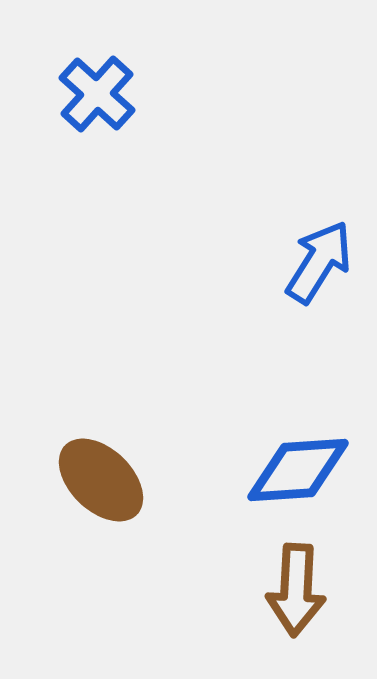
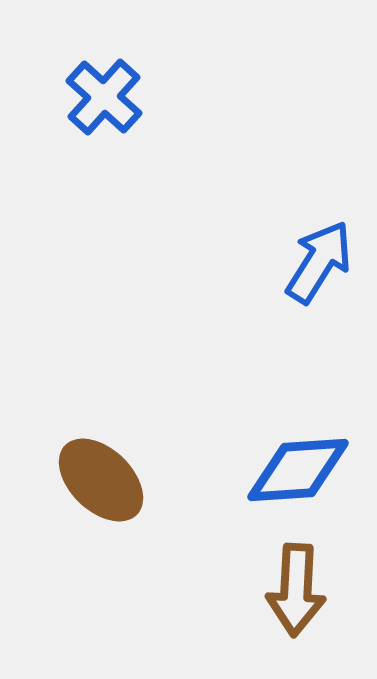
blue cross: moved 7 px right, 3 px down
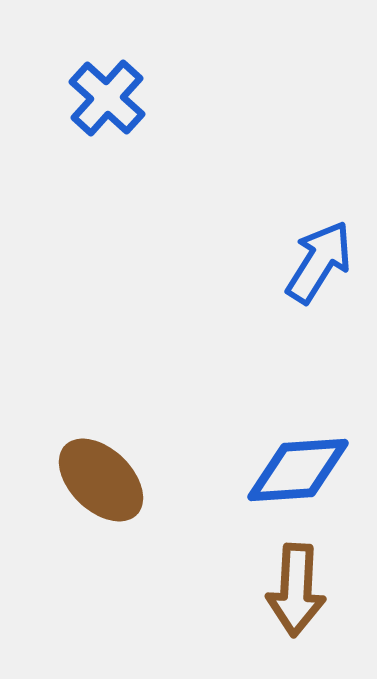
blue cross: moved 3 px right, 1 px down
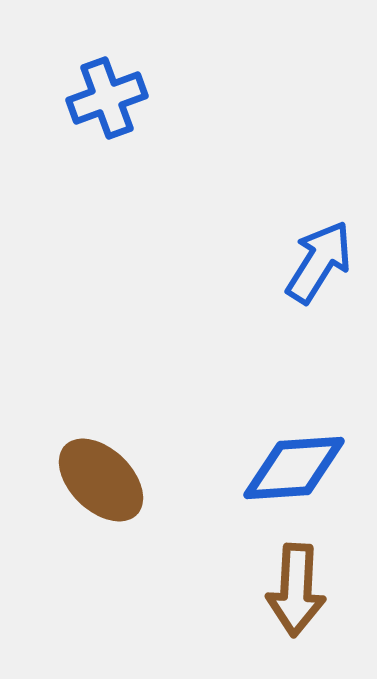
blue cross: rotated 28 degrees clockwise
blue diamond: moved 4 px left, 2 px up
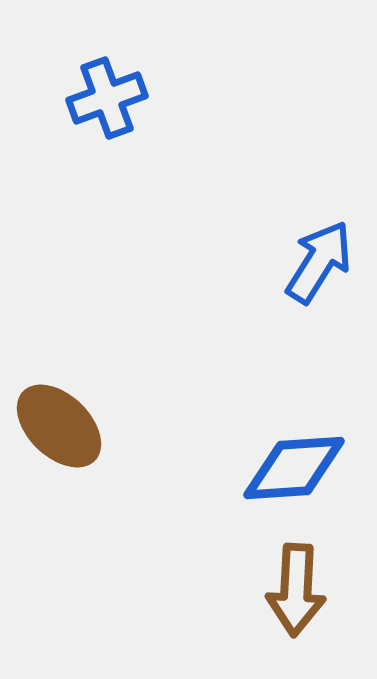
brown ellipse: moved 42 px left, 54 px up
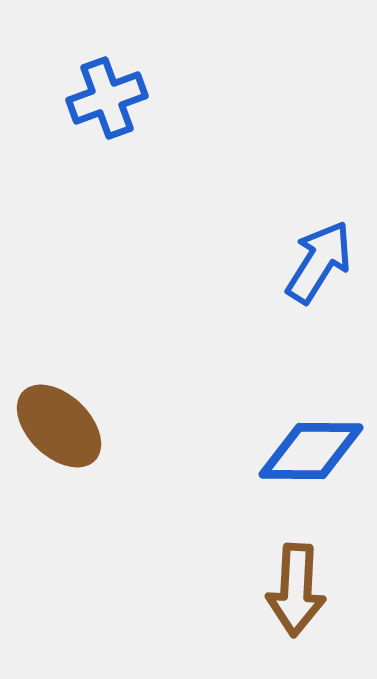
blue diamond: moved 17 px right, 17 px up; rotated 4 degrees clockwise
